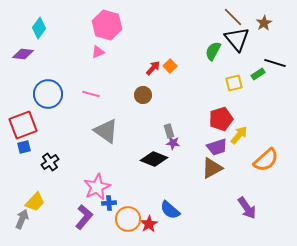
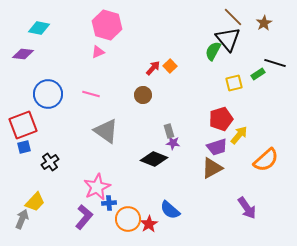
cyan diamond: rotated 65 degrees clockwise
black triangle: moved 9 px left
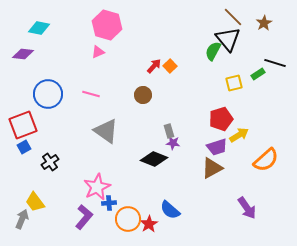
red arrow: moved 1 px right, 2 px up
yellow arrow: rotated 18 degrees clockwise
blue square: rotated 16 degrees counterclockwise
yellow trapezoid: rotated 100 degrees clockwise
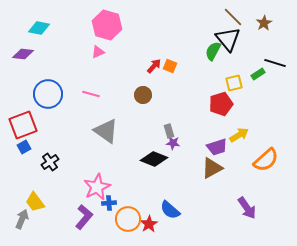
orange square: rotated 24 degrees counterclockwise
red pentagon: moved 15 px up
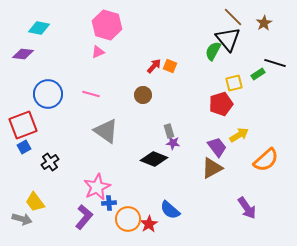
purple trapezoid: rotated 110 degrees counterclockwise
gray arrow: rotated 84 degrees clockwise
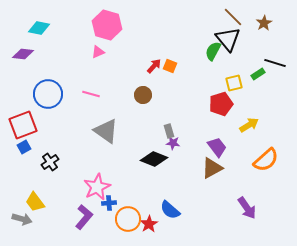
yellow arrow: moved 10 px right, 10 px up
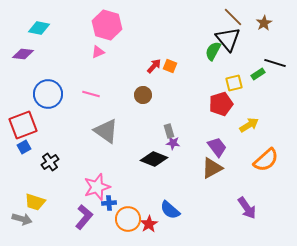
pink star: rotated 8 degrees clockwise
yellow trapezoid: rotated 35 degrees counterclockwise
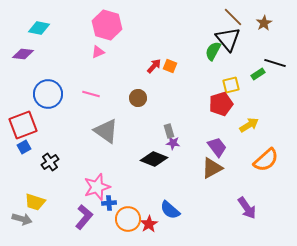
yellow square: moved 3 px left, 2 px down
brown circle: moved 5 px left, 3 px down
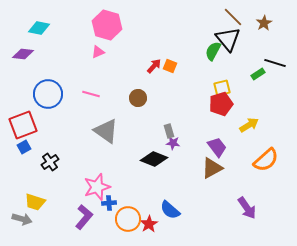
yellow square: moved 9 px left, 3 px down
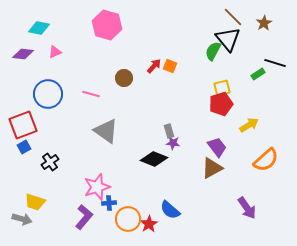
pink triangle: moved 43 px left
brown circle: moved 14 px left, 20 px up
